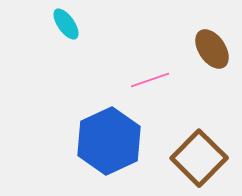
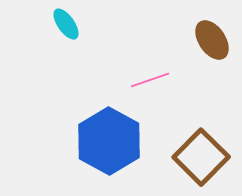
brown ellipse: moved 9 px up
blue hexagon: rotated 6 degrees counterclockwise
brown square: moved 2 px right, 1 px up
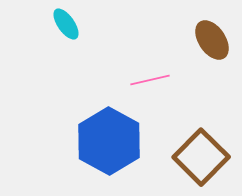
pink line: rotated 6 degrees clockwise
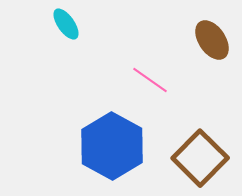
pink line: rotated 48 degrees clockwise
blue hexagon: moved 3 px right, 5 px down
brown square: moved 1 px left, 1 px down
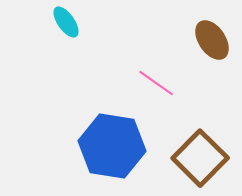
cyan ellipse: moved 2 px up
pink line: moved 6 px right, 3 px down
blue hexagon: rotated 20 degrees counterclockwise
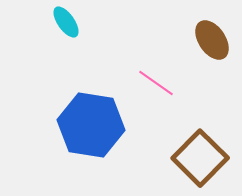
blue hexagon: moved 21 px left, 21 px up
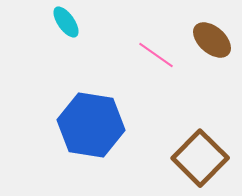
brown ellipse: rotated 15 degrees counterclockwise
pink line: moved 28 px up
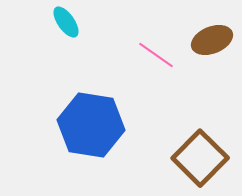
brown ellipse: rotated 63 degrees counterclockwise
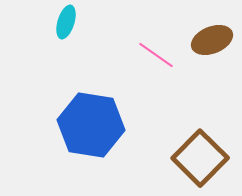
cyan ellipse: rotated 52 degrees clockwise
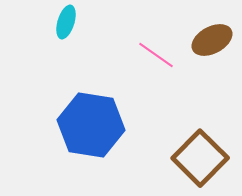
brown ellipse: rotated 6 degrees counterclockwise
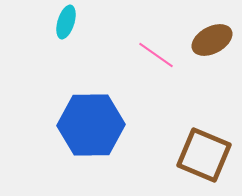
blue hexagon: rotated 10 degrees counterclockwise
brown square: moved 4 px right, 3 px up; rotated 22 degrees counterclockwise
